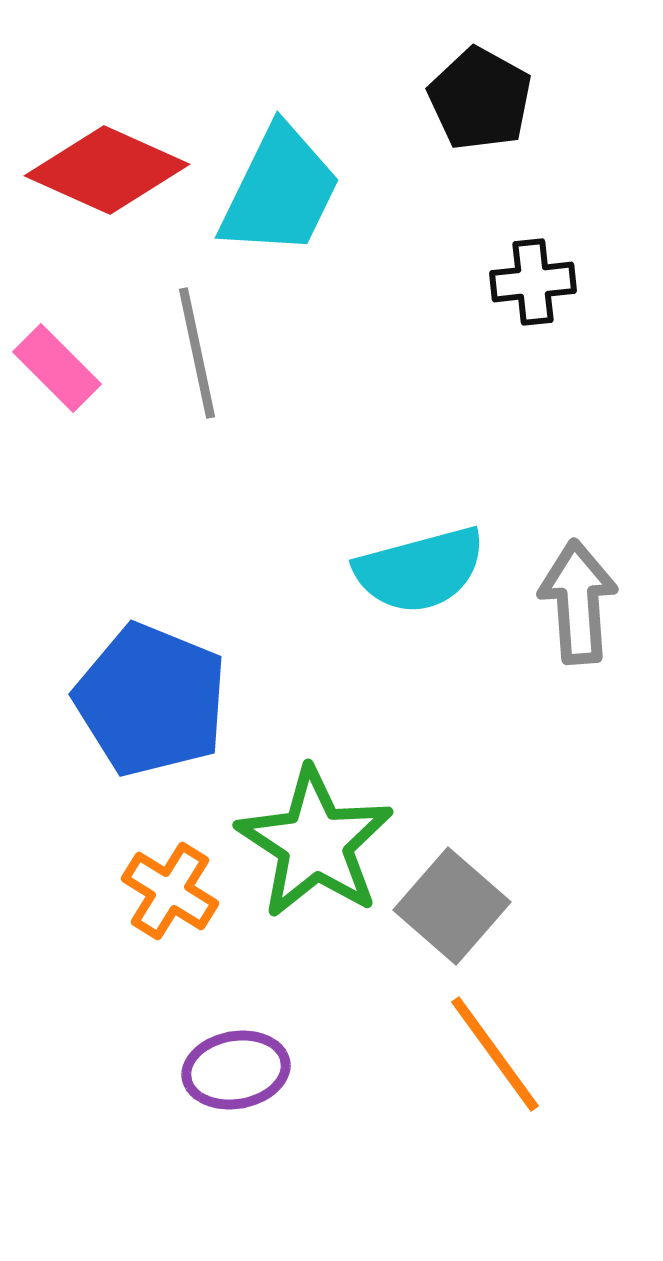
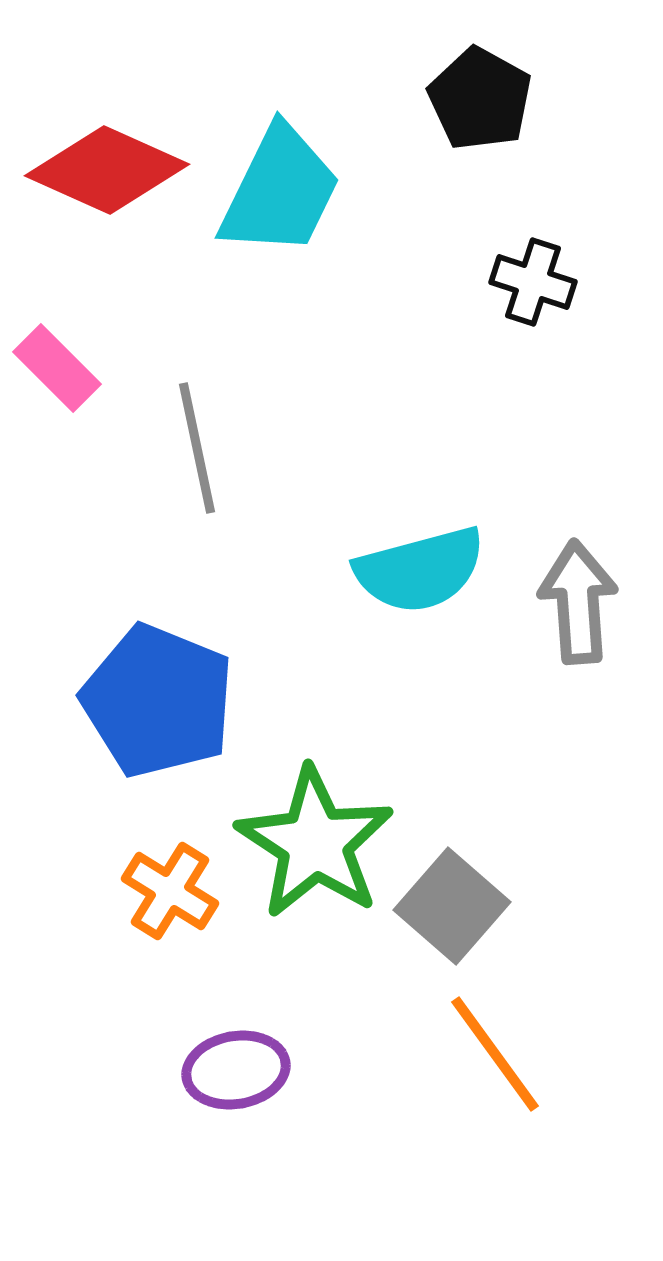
black cross: rotated 24 degrees clockwise
gray line: moved 95 px down
blue pentagon: moved 7 px right, 1 px down
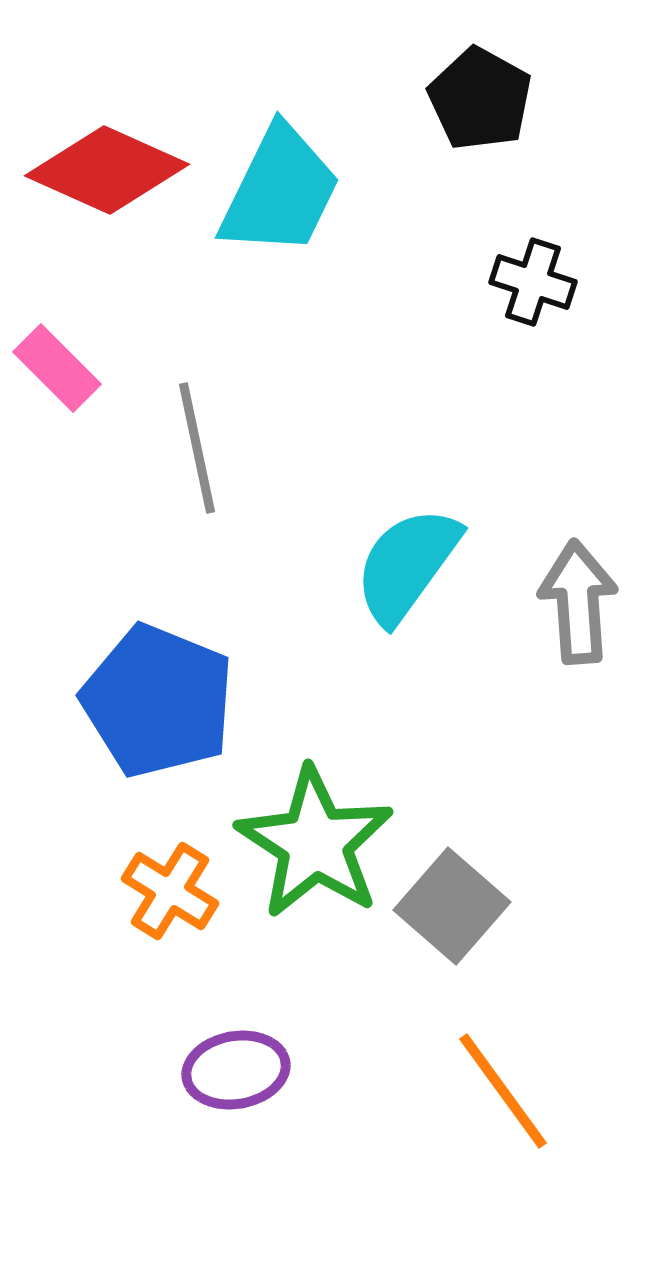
cyan semicircle: moved 13 px left, 5 px up; rotated 141 degrees clockwise
orange line: moved 8 px right, 37 px down
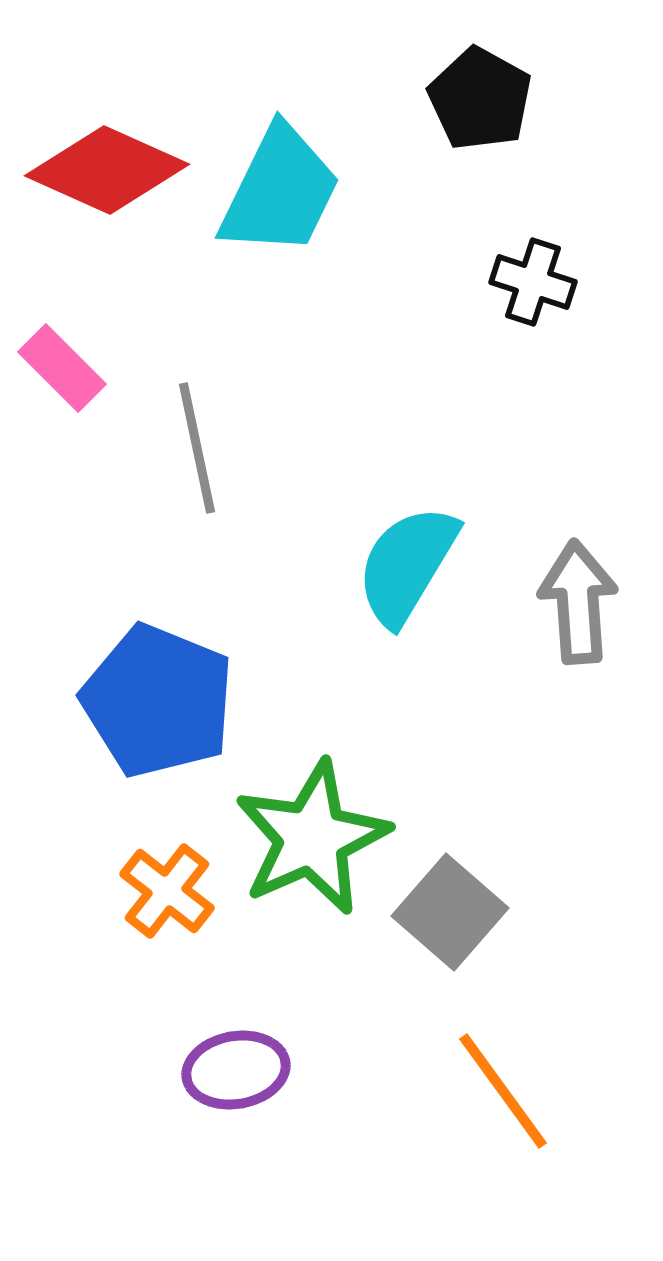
pink rectangle: moved 5 px right
cyan semicircle: rotated 5 degrees counterclockwise
green star: moved 3 px left, 5 px up; rotated 15 degrees clockwise
orange cross: moved 3 px left; rotated 6 degrees clockwise
gray square: moved 2 px left, 6 px down
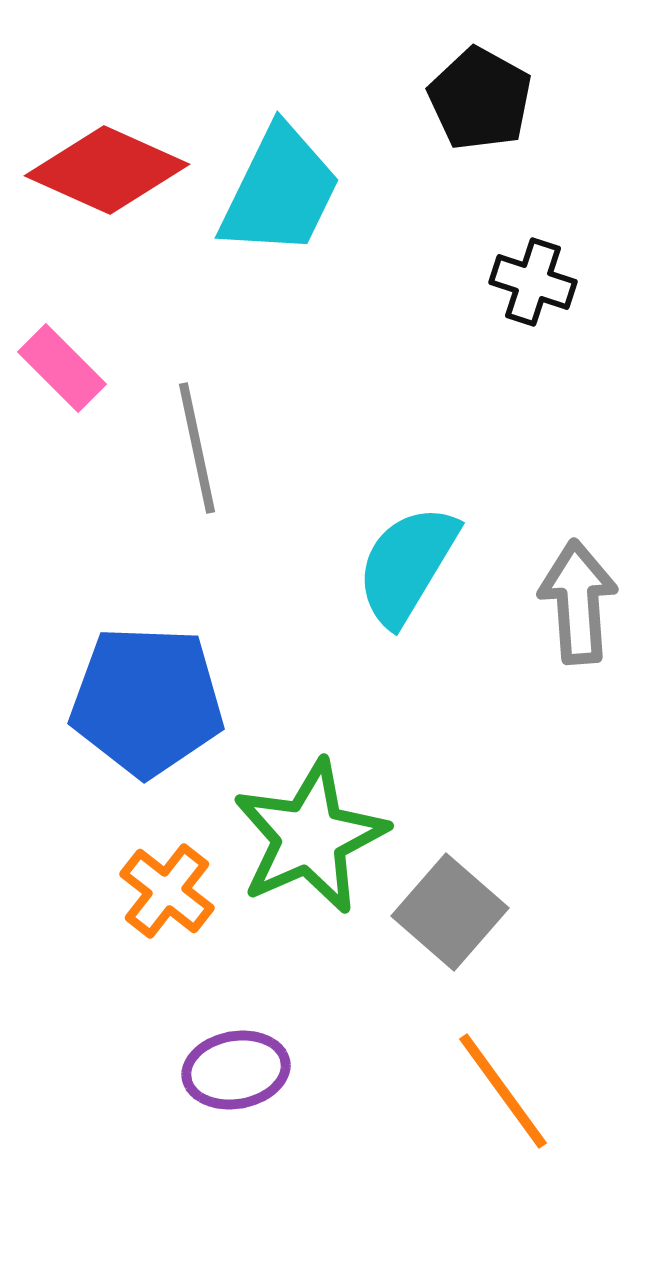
blue pentagon: moved 11 px left; rotated 20 degrees counterclockwise
green star: moved 2 px left, 1 px up
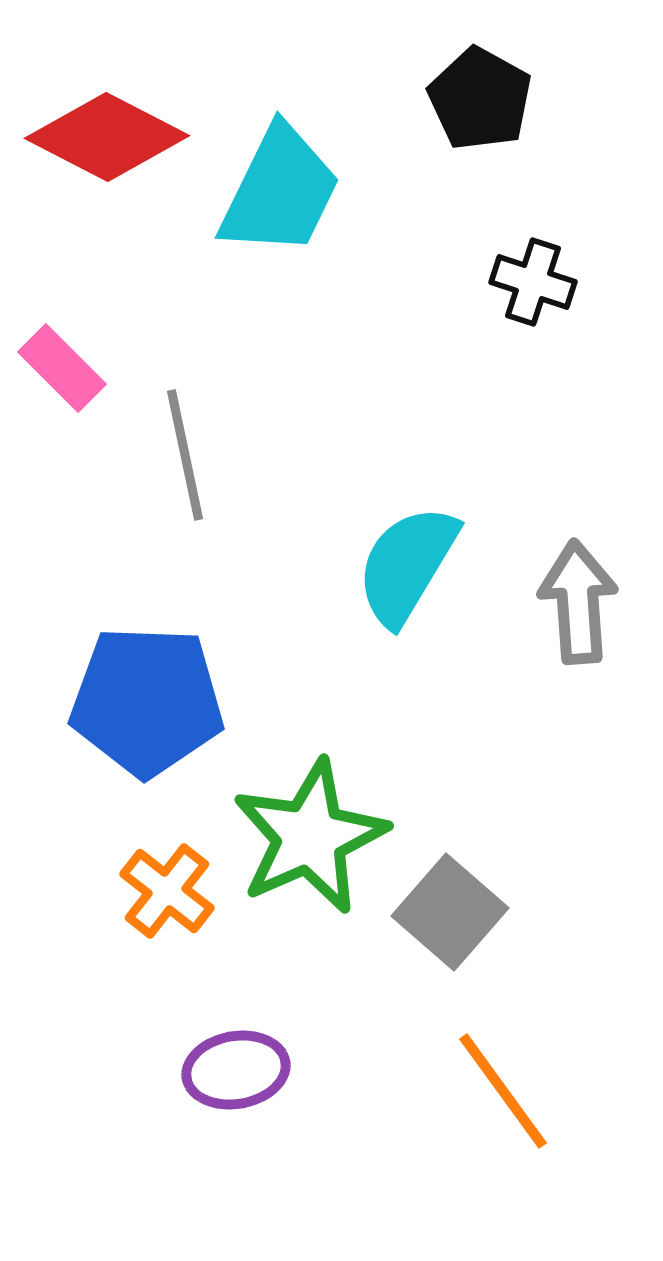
red diamond: moved 33 px up; rotated 3 degrees clockwise
gray line: moved 12 px left, 7 px down
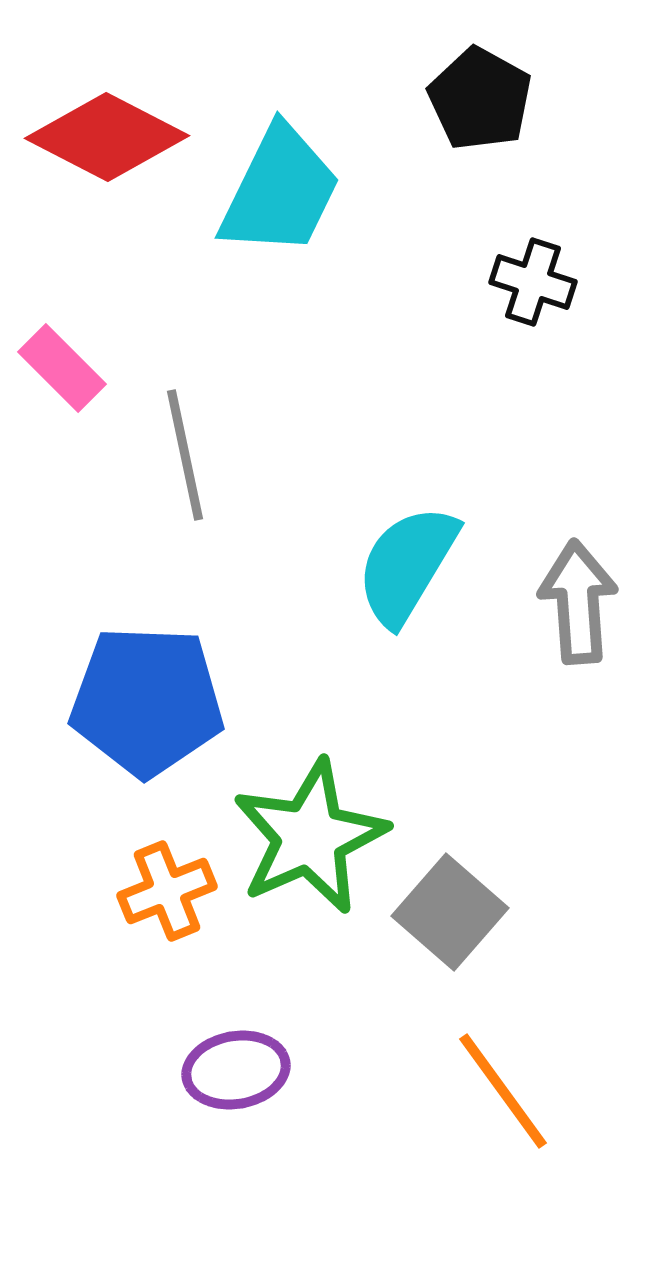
orange cross: rotated 30 degrees clockwise
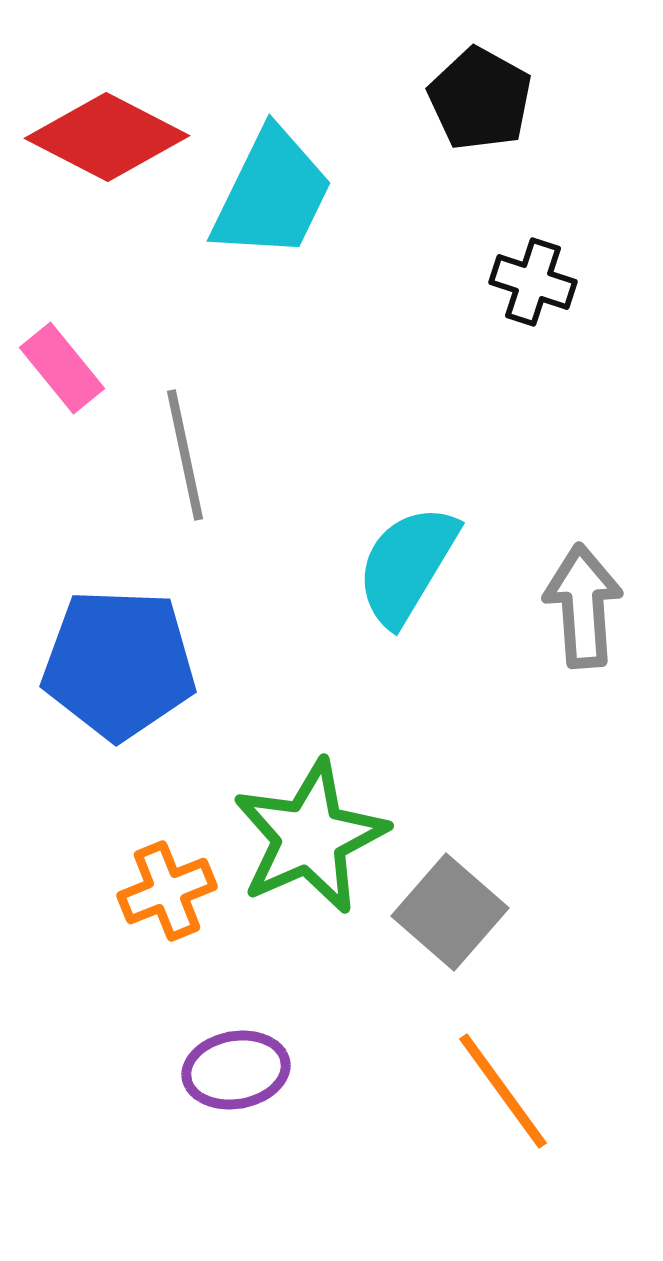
cyan trapezoid: moved 8 px left, 3 px down
pink rectangle: rotated 6 degrees clockwise
gray arrow: moved 5 px right, 4 px down
blue pentagon: moved 28 px left, 37 px up
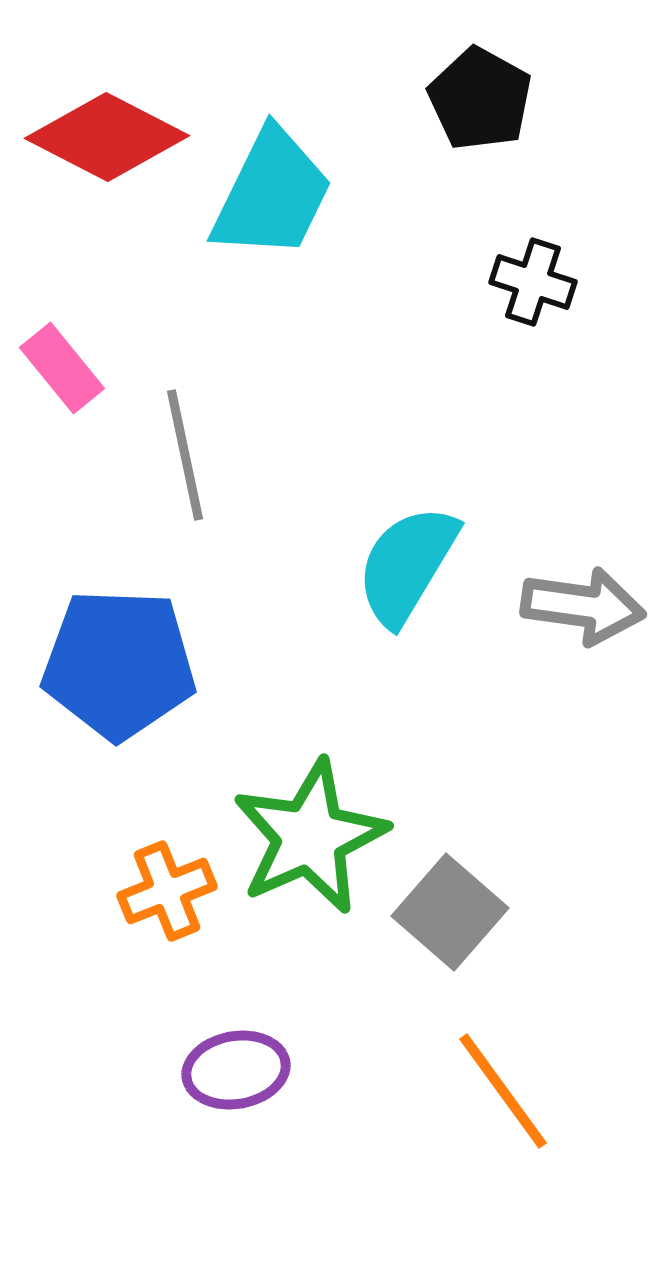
gray arrow: rotated 102 degrees clockwise
